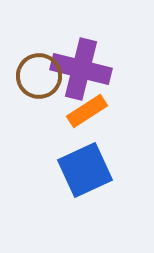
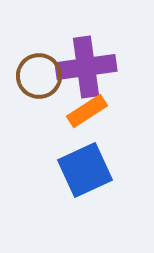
purple cross: moved 5 px right, 2 px up; rotated 22 degrees counterclockwise
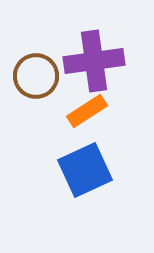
purple cross: moved 8 px right, 6 px up
brown circle: moved 3 px left
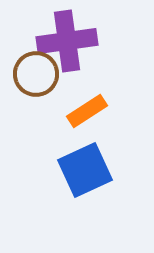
purple cross: moved 27 px left, 20 px up
brown circle: moved 2 px up
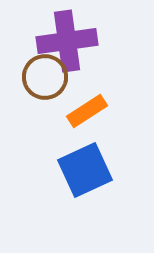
brown circle: moved 9 px right, 3 px down
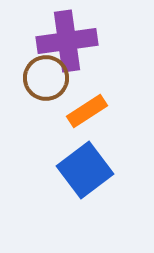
brown circle: moved 1 px right, 1 px down
blue square: rotated 12 degrees counterclockwise
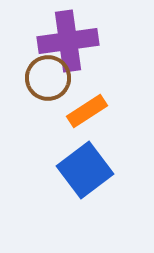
purple cross: moved 1 px right
brown circle: moved 2 px right
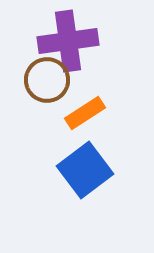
brown circle: moved 1 px left, 2 px down
orange rectangle: moved 2 px left, 2 px down
